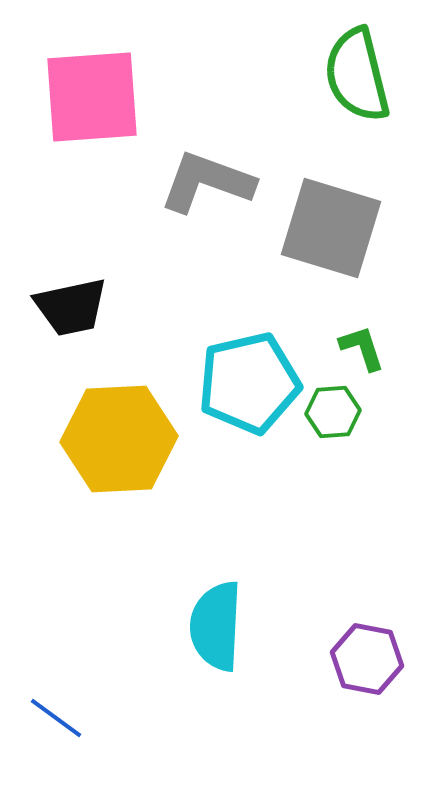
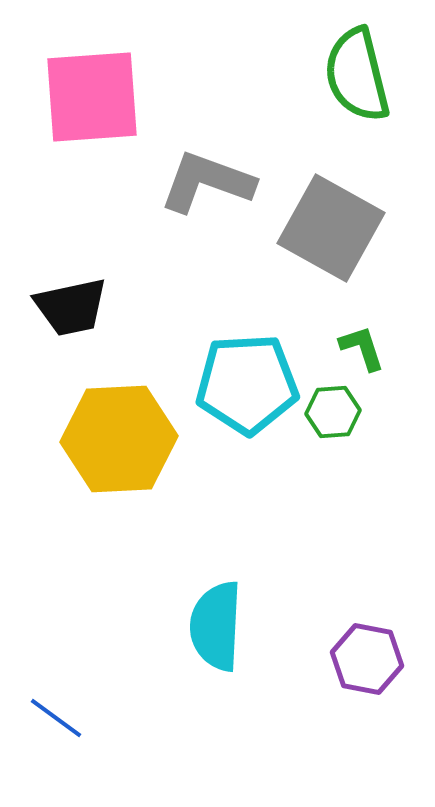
gray square: rotated 12 degrees clockwise
cyan pentagon: moved 2 px left, 1 px down; rotated 10 degrees clockwise
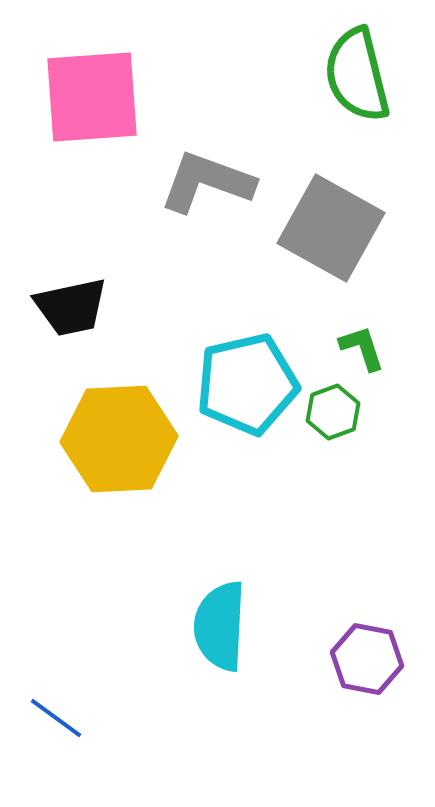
cyan pentagon: rotated 10 degrees counterclockwise
green hexagon: rotated 16 degrees counterclockwise
cyan semicircle: moved 4 px right
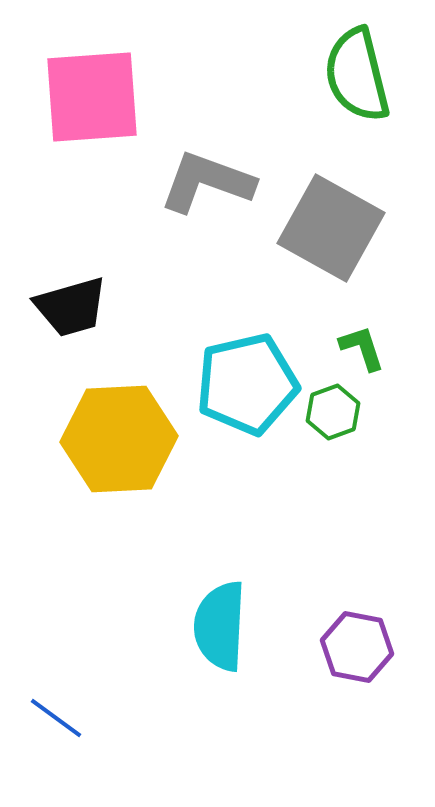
black trapezoid: rotated 4 degrees counterclockwise
purple hexagon: moved 10 px left, 12 px up
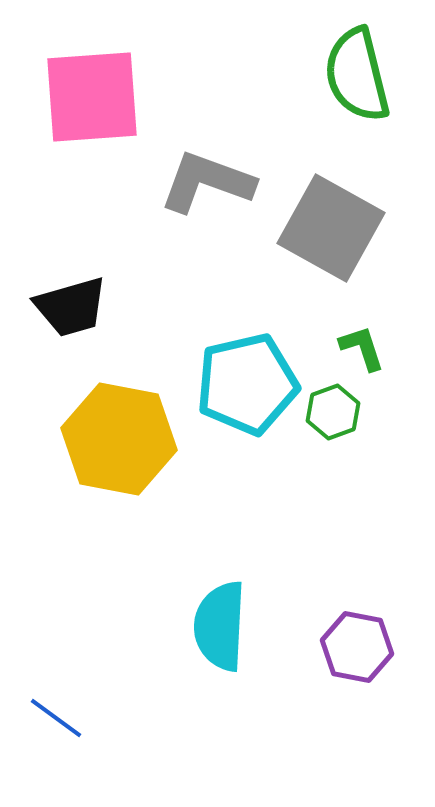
yellow hexagon: rotated 14 degrees clockwise
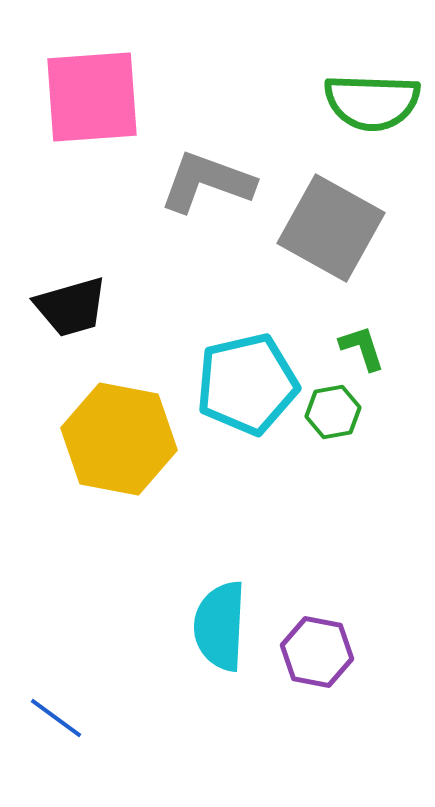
green semicircle: moved 15 px right, 27 px down; rotated 74 degrees counterclockwise
green hexagon: rotated 10 degrees clockwise
purple hexagon: moved 40 px left, 5 px down
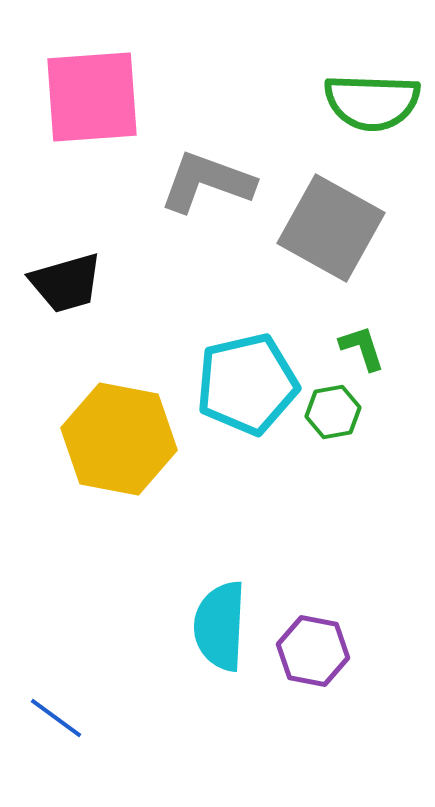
black trapezoid: moved 5 px left, 24 px up
purple hexagon: moved 4 px left, 1 px up
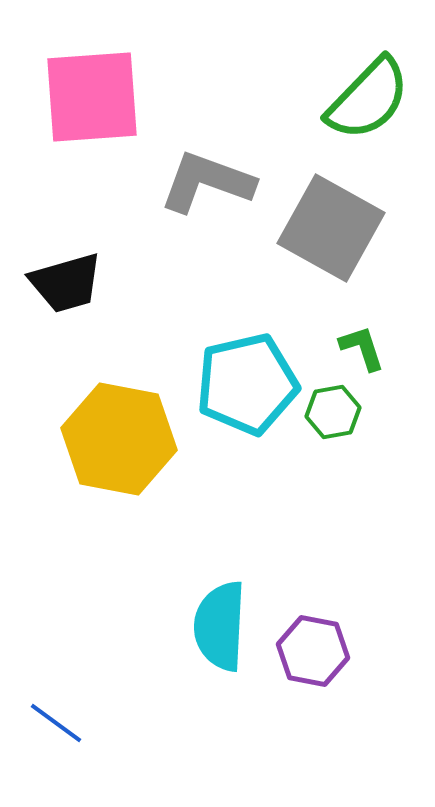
green semicircle: moved 4 px left, 3 px up; rotated 48 degrees counterclockwise
blue line: moved 5 px down
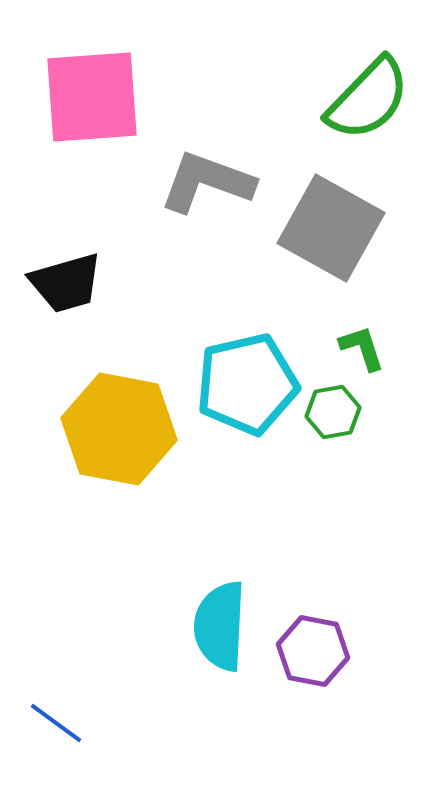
yellow hexagon: moved 10 px up
